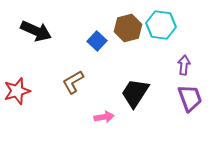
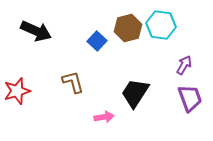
purple arrow: rotated 24 degrees clockwise
brown L-shape: rotated 105 degrees clockwise
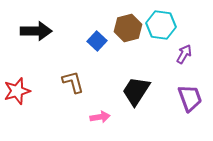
black arrow: rotated 24 degrees counterclockwise
purple arrow: moved 11 px up
black trapezoid: moved 1 px right, 2 px up
pink arrow: moved 4 px left
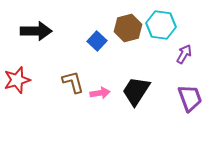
red star: moved 11 px up
pink arrow: moved 24 px up
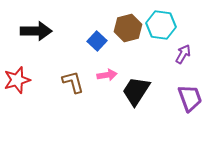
purple arrow: moved 1 px left
pink arrow: moved 7 px right, 18 px up
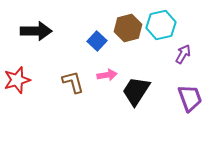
cyan hexagon: rotated 20 degrees counterclockwise
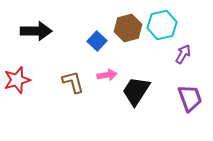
cyan hexagon: moved 1 px right
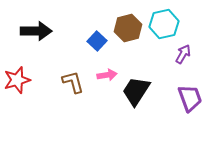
cyan hexagon: moved 2 px right, 1 px up
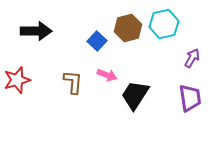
purple arrow: moved 9 px right, 4 px down
pink arrow: rotated 30 degrees clockwise
brown L-shape: rotated 20 degrees clockwise
black trapezoid: moved 1 px left, 4 px down
purple trapezoid: rotated 12 degrees clockwise
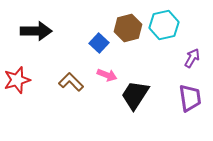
cyan hexagon: moved 1 px down
blue square: moved 2 px right, 2 px down
brown L-shape: moved 2 px left; rotated 50 degrees counterclockwise
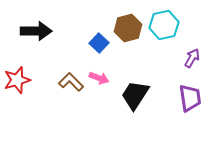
pink arrow: moved 8 px left, 3 px down
